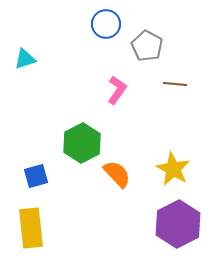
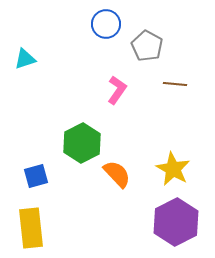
purple hexagon: moved 2 px left, 2 px up
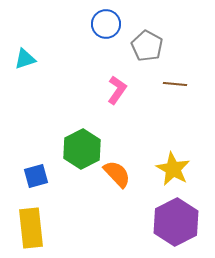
green hexagon: moved 6 px down
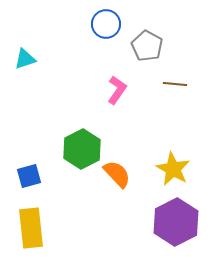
blue square: moved 7 px left
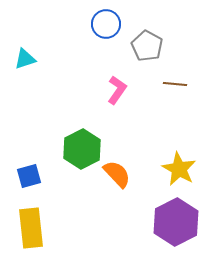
yellow star: moved 6 px right
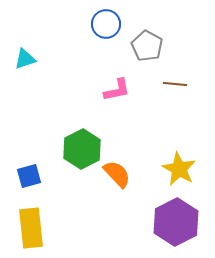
pink L-shape: rotated 44 degrees clockwise
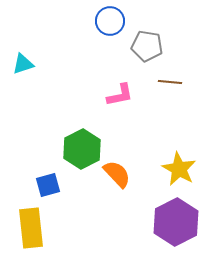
blue circle: moved 4 px right, 3 px up
gray pentagon: rotated 20 degrees counterclockwise
cyan triangle: moved 2 px left, 5 px down
brown line: moved 5 px left, 2 px up
pink L-shape: moved 3 px right, 5 px down
blue square: moved 19 px right, 9 px down
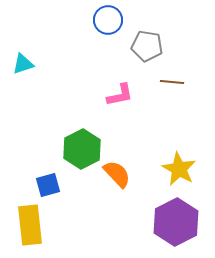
blue circle: moved 2 px left, 1 px up
brown line: moved 2 px right
yellow rectangle: moved 1 px left, 3 px up
